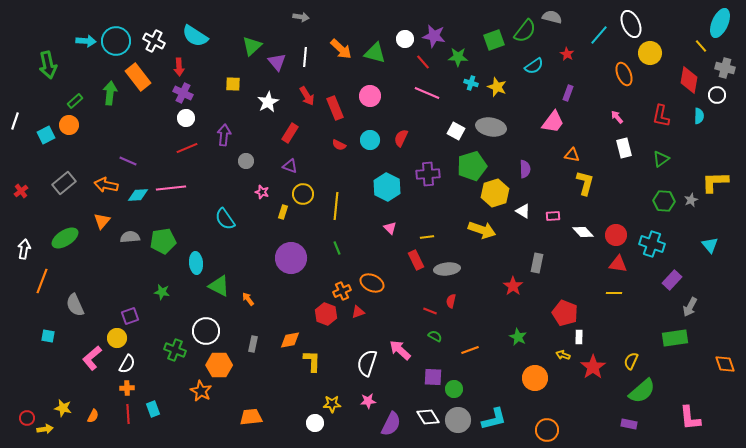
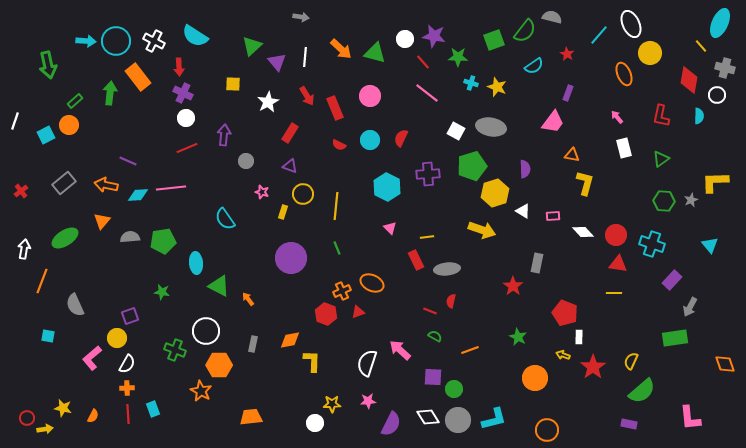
pink line at (427, 93): rotated 15 degrees clockwise
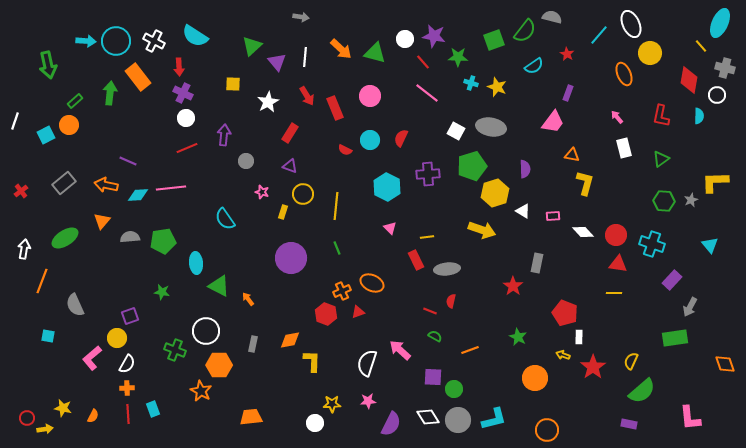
red semicircle at (339, 145): moved 6 px right, 5 px down
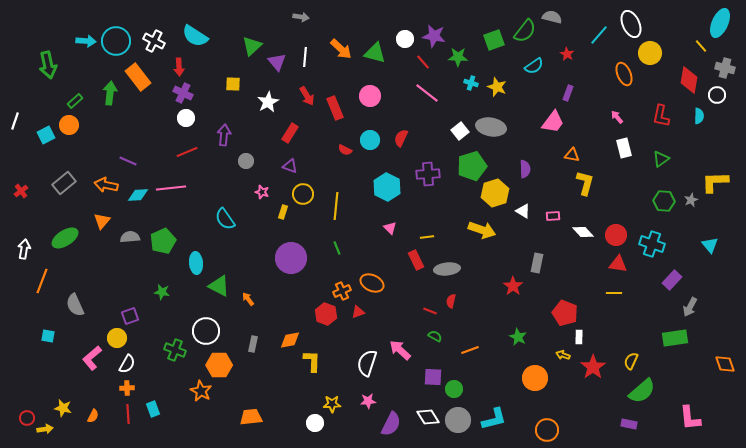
white square at (456, 131): moved 4 px right; rotated 24 degrees clockwise
red line at (187, 148): moved 4 px down
green pentagon at (163, 241): rotated 15 degrees counterclockwise
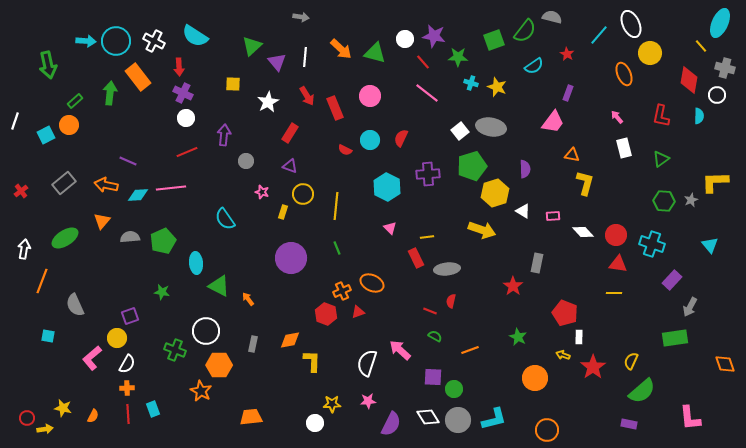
red rectangle at (416, 260): moved 2 px up
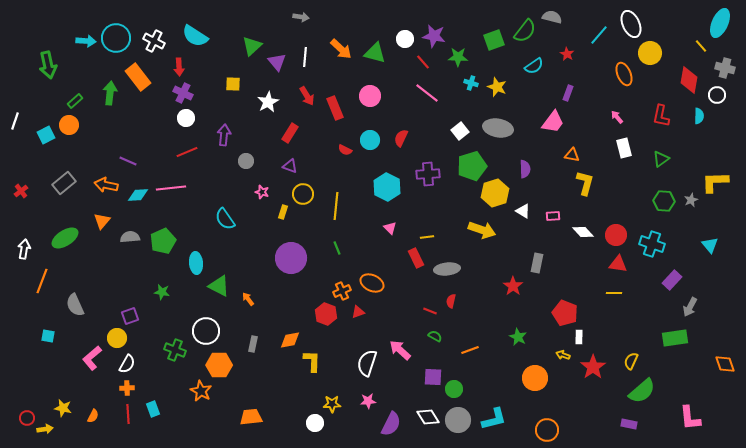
cyan circle at (116, 41): moved 3 px up
gray ellipse at (491, 127): moved 7 px right, 1 px down
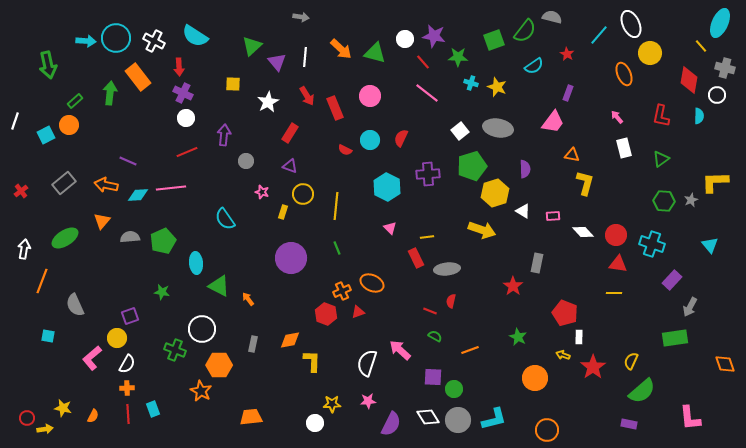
white circle at (206, 331): moved 4 px left, 2 px up
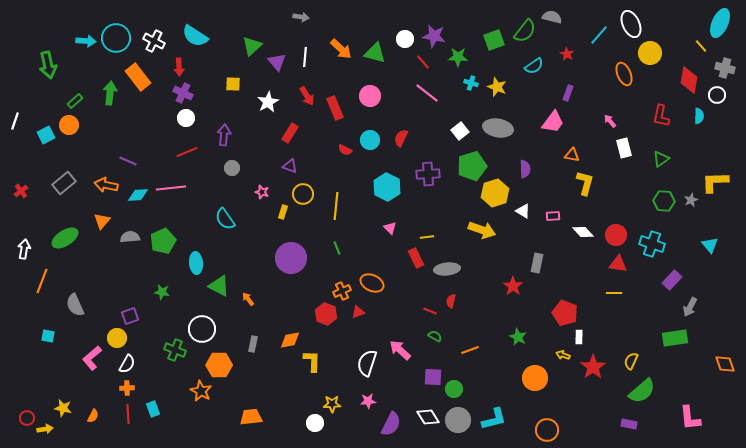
pink arrow at (617, 117): moved 7 px left, 4 px down
gray circle at (246, 161): moved 14 px left, 7 px down
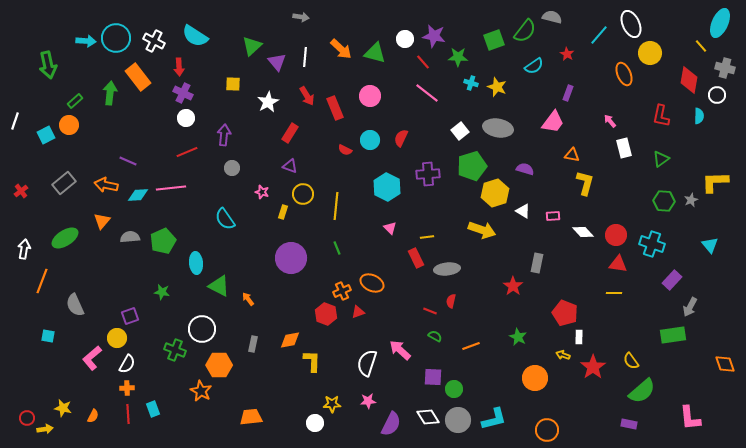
purple semicircle at (525, 169): rotated 72 degrees counterclockwise
green rectangle at (675, 338): moved 2 px left, 3 px up
orange line at (470, 350): moved 1 px right, 4 px up
yellow semicircle at (631, 361): rotated 60 degrees counterclockwise
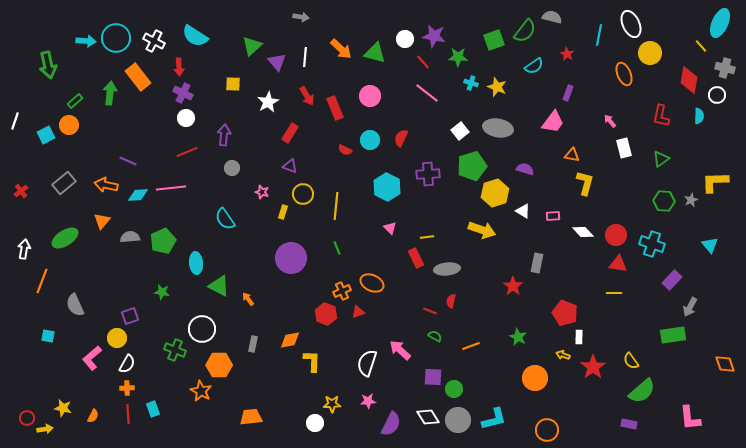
cyan line at (599, 35): rotated 30 degrees counterclockwise
